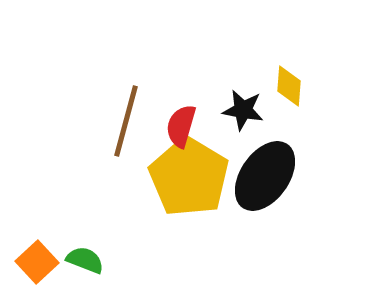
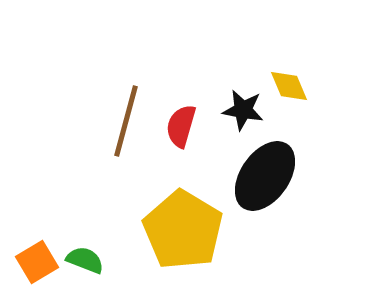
yellow diamond: rotated 27 degrees counterclockwise
yellow pentagon: moved 6 px left, 53 px down
orange square: rotated 12 degrees clockwise
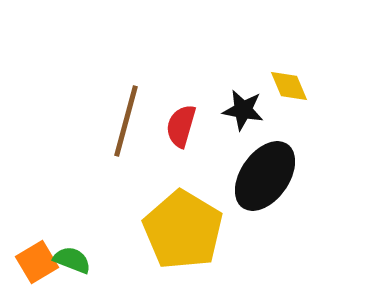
green semicircle: moved 13 px left
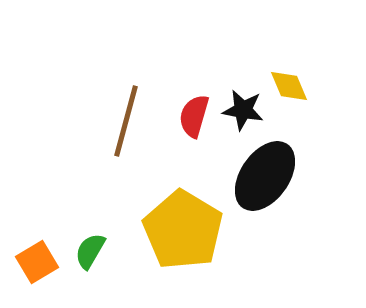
red semicircle: moved 13 px right, 10 px up
green semicircle: moved 18 px right, 9 px up; rotated 81 degrees counterclockwise
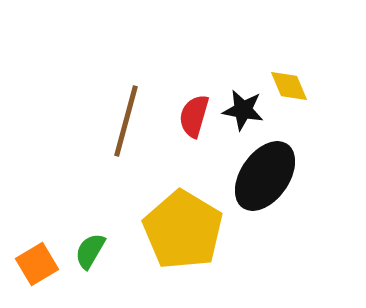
orange square: moved 2 px down
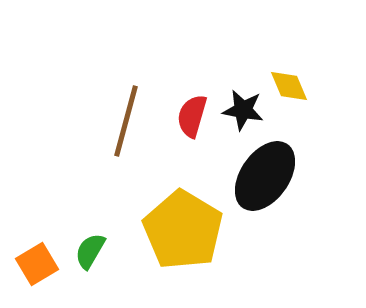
red semicircle: moved 2 px left
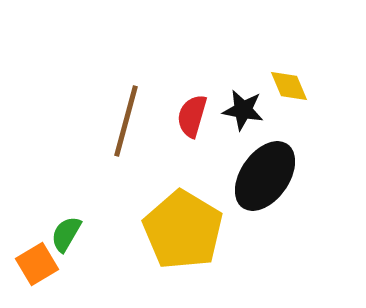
green semicircle: moved 24 px left, 17 px up
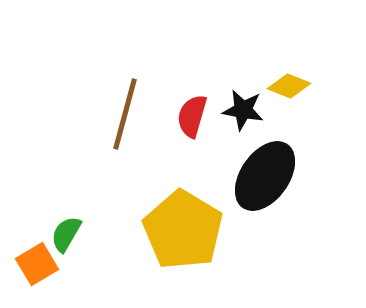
yellow diamond: rotated 45 degrees counterclockwise
brown line: moved 1 px left, 7 px up
